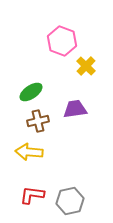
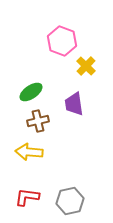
purple trapezoid: moved 1 px left, 5 px up; rotated 90 degrees counterclockwise
red L-shape: moved 5 px left, 2 px down
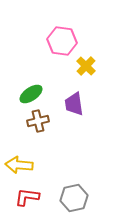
pink hexagon: rotated 12 degrees counterclockwise
green ellipse: moved 2 px down
yellow arrow: moved 10 px left, 13 px down
gray hexagon: moved 4 px right, 3 px up
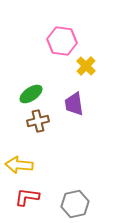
gray hexagon: moved 1 px right, 6 px down
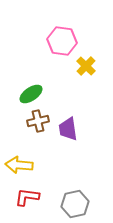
purple trapezoid: moved 6 px left, 25 px down
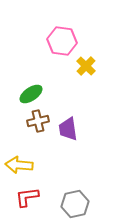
red L-shape: rotated 15 degrees counterclockwise
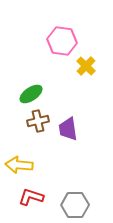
red L-shape: moved 4 px right; rotated 25 degrees clockwise
gray hexagon: moved 1 px down; rotated 12 degrees clockwise
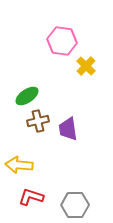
green ellipse: moved 4 px left, 2 px down
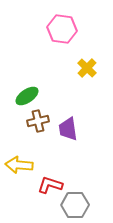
pink hexagon: moved 12 px up
yellow cross: moved 1 px right, 2 px down
red L-shape: moved 19 px right, 12 px up
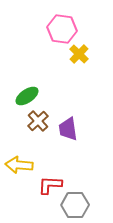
yellow cross: moved 8 px left, 14 px up
brown cross: rotated 30 degrees counterclockwise
red L-shape: rotated 15 degrees counterclockwise
